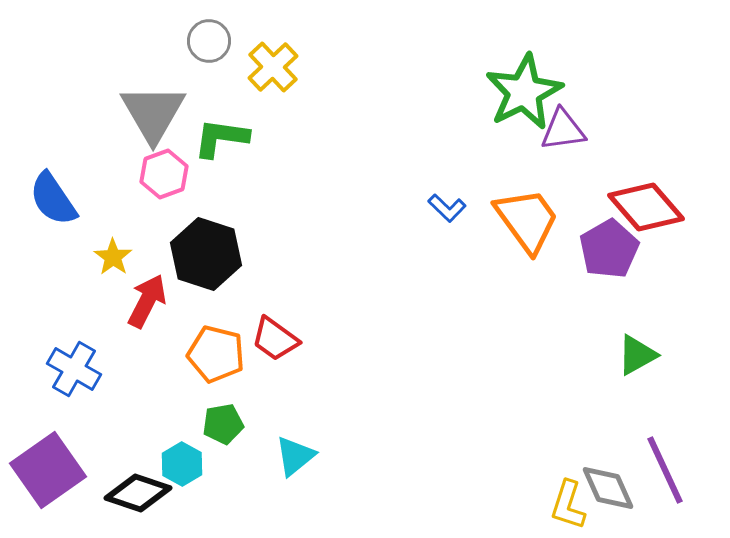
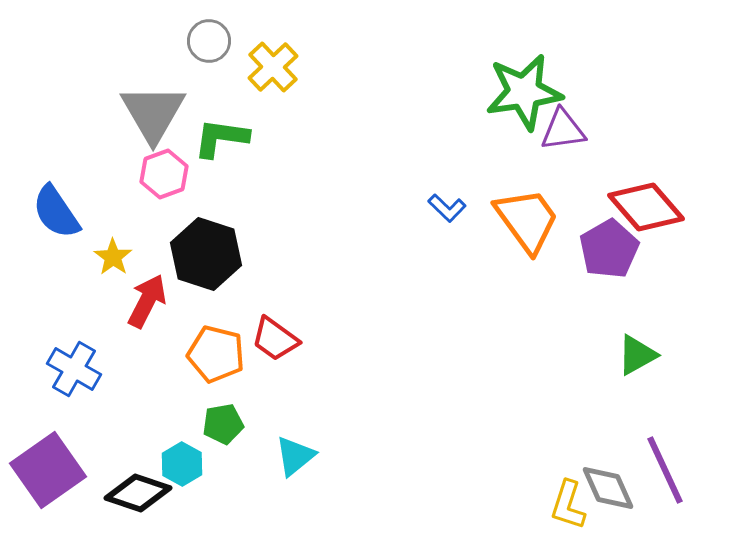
green star: rotated 18 degrees clockwise
blue semicircle: moved 3 px right, 13 px down
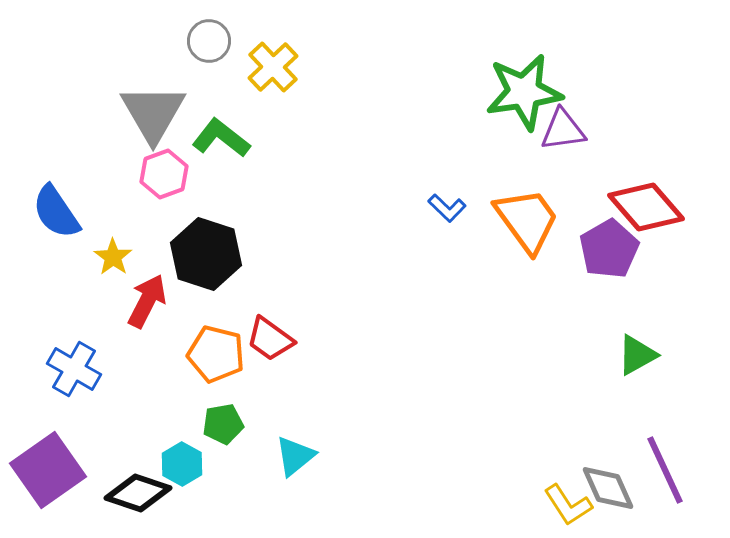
green L-shape: rotated 30 degrees clockwise
red trapezoid: moved 5 px left
yellow L-shape: rotated 51 degrees counterclockwise
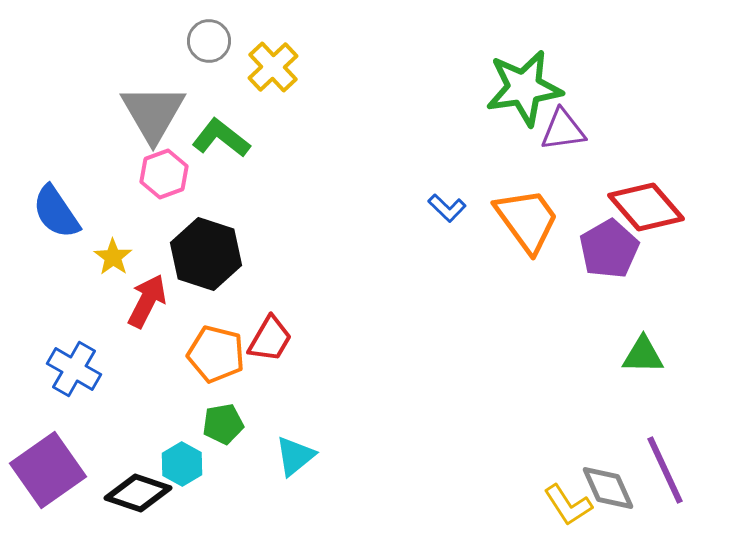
green star: moved 4 px up
red trapezoid: rotated 96 degrees counterclockwise
green triangle: moved 6 px right; rotated 30 degrees clockwise
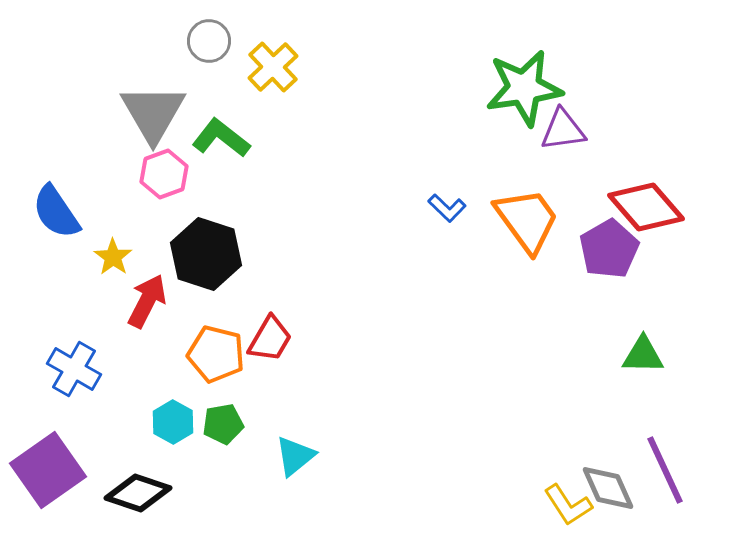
cyan hexagon: moved 9 px left, 42 px up
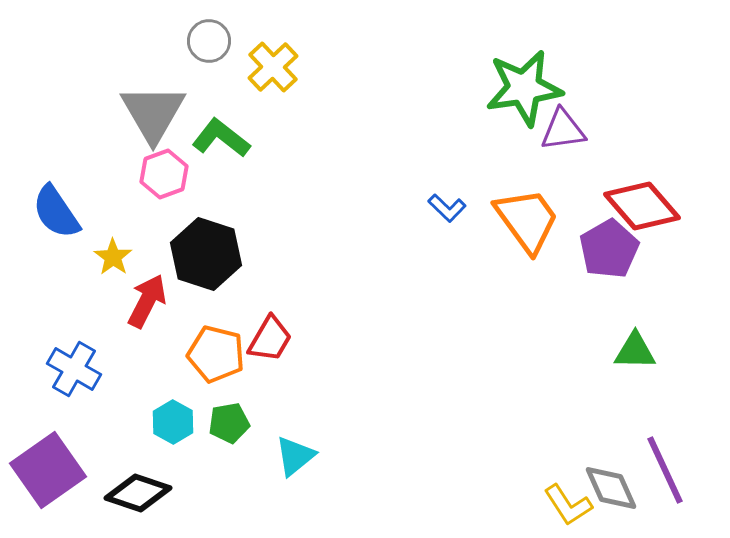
red diamond: moved 4 px left, 1 px up
green triangle: moved 8 px left, 4 px up
green pentagon: moved 6 px right, 1 px up
gray diamond: moved 3 px right
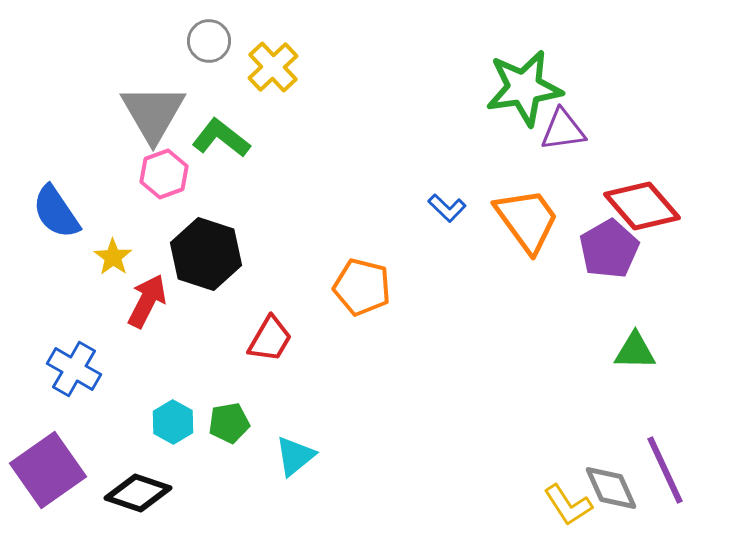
orange pentagon: moved 146 px right, 67 px up
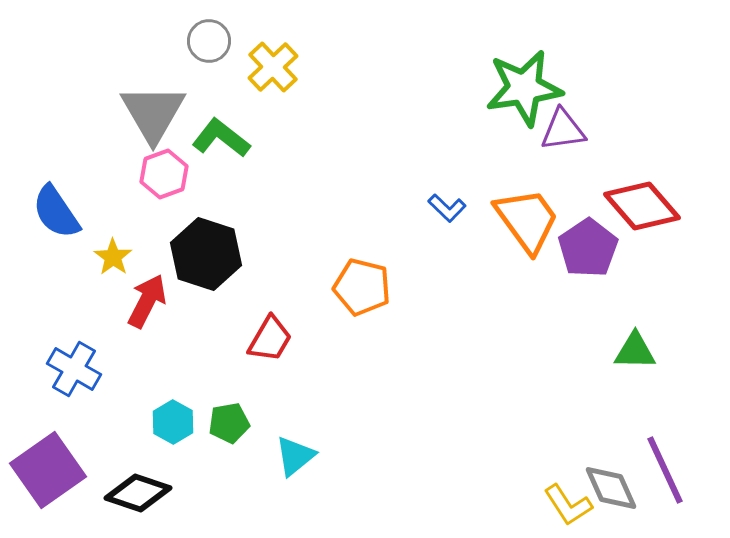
purple pentagon: moved 21 px left, 1 px up; rotated 4 degrees counterclockwise
